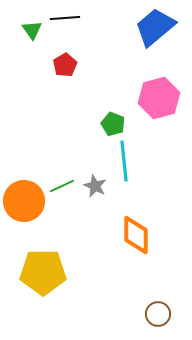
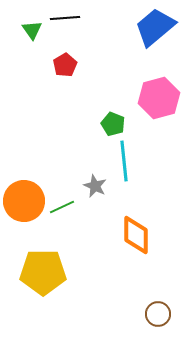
green line: moved 21 px down
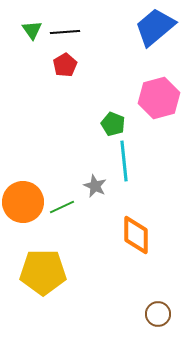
black line: moved 14 px down
orange circle: moved 1 px left, 1 px down
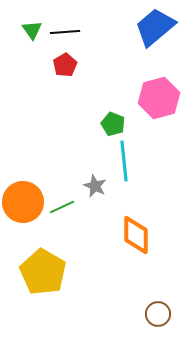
yellow pentagon: rotated 30 degrees clockwise
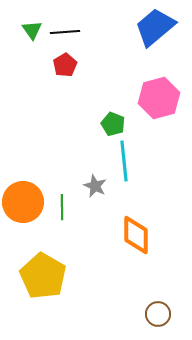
green line: rotated 65 degrees counterclockwise
yellow pentagon: moved 4 px down
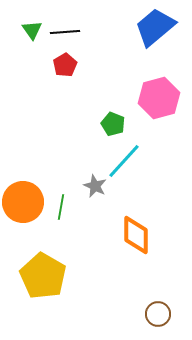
cyan line: rotated 48 degrees clockwise
green line: moved 1 px left; rotated 10 degrees clockwise
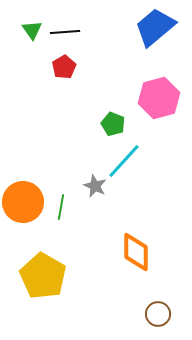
red pentagon: moved 1 px left, 2 px down
orange diamond: moved 17 px down
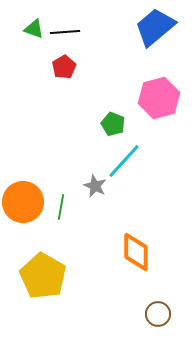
green triangle: moved 2 px right, 1 px up; rotated 35 degrees counterclockwise
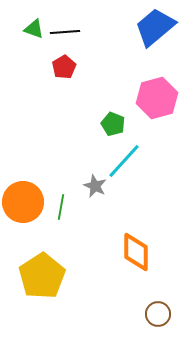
pink hexagon: moved 2 px left
yellow pentagon: moved 1 px left; rotated 9 degrees clockwise
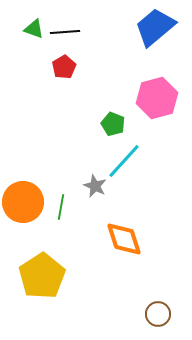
orange diamond: moved 12 px left, 13 px up; rotated 18 degrees counterclockwise
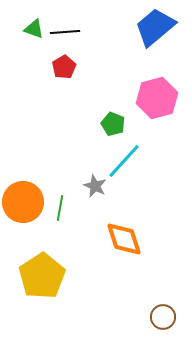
green line: moved 1 px left, 1 px down
brown circle: moved 5 px right, 3 px down
